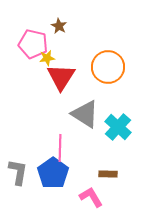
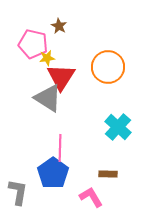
gray triangle: moved 37 px left, 16 px up
gray L-shape: moved 20 px down
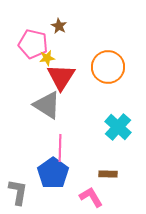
gray triangle: moved 1 px left, 7 px down
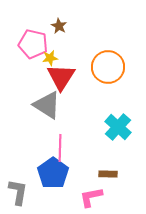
yellow star: moved 3 px right
pink L-shape: rotated 70 degrees counterclockwise
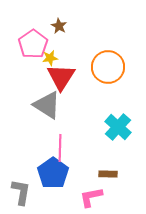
pink pentagon: rotated 24 degrees clockwise
gray L-shape: moved 3 px right
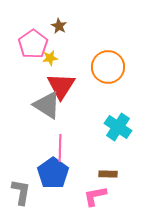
red triangle: moved 9 px down
cyan cross: rotated 8 degrees counterclockwise
pink L-shape: moved 4 px right, 1 px up
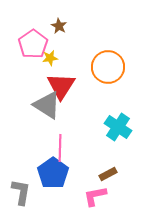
brown rectangle: rotated 30 degrees counterclockwise
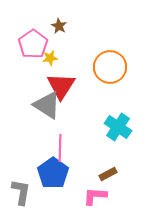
orange circle: moved 2 px right
pink L-shape: rotated 15 degrees clockwise
